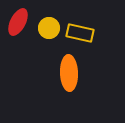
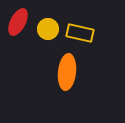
yellow circle: moved 1 px left, 1 px down
orange ellipse: moved 2 px left, 1 px up; rotated 8 degrees clockwise
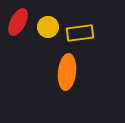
yellow circle: moved 2 px up
yellow rectangle: rotated 20 degrees counterclockwise
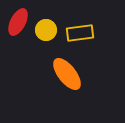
yellow circle: moved 2 px left, 3 px down
orange ellipse: moved 2 px down; rotated 44 degrees counterclockwise
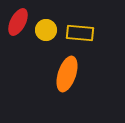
yellow rectangle: rotated 12 degrees clockwise
orange ellipse: rotated 56 degrees clockwise
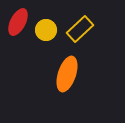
yellow rectangle: moved 4 px up; rotated 48 degrees counterclockwise
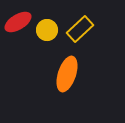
red ellipse: rotated 32 degrees clockwise
yellow circle: moved 1 px right
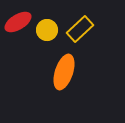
orange ellipse: moved 3 px left, 2 px up
